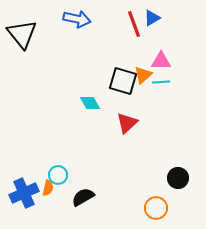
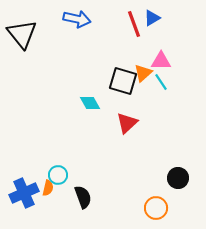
orange triangle: moved 2 px up
cyan line: rotated 60 degrees clockwise
black semicircle: rotated 100 degrees clockwise
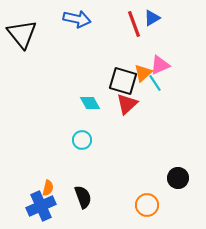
pink triangle: moved 1 px left, 4 px down; rotated 25 degrees counterclockwise
cyan line: moved 6 px left, 1 px down
red triangle: moved 19 px up
cyan circle: moved 24 px right, 35 px up
blue cross: moved 17 px right, 13 px down
orange circle: moved 9 px left, 3 px up
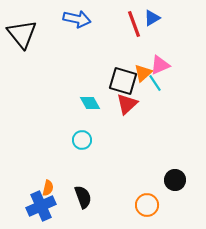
black circle: moved 3 px left, 2 px down
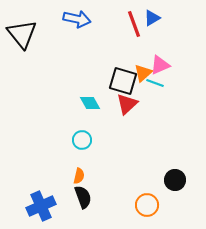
cyan line: rotated 36 degrees counterclockwise
orange semicircle: moved 31 px right, 12 px up
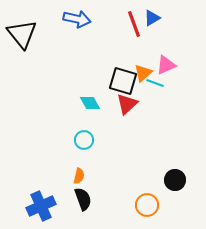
pink triangle: moved 6 px right
cyan circle: moved 2 px right
black semicircle: moved 2 px down
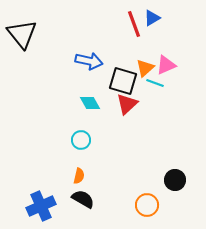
blue arrow: moved 12 px right, 42 px down
orange triangle: moved 2 px right, 5 px up
cyan circle: moved 3 px left
black semicircle: rotated 40 degrees counterclockwise
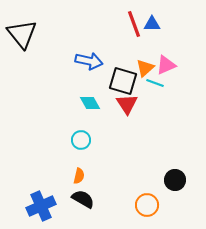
blue triangle: moved 6 px down; rotated 30 degrees clockwise
red triangle: rotated 20 degrees counterclockwise
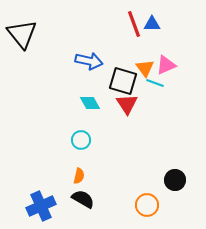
orange triangle: rotated 24 degrees counterclockwise
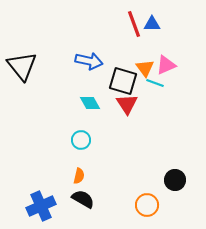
black triangle: moved 32 px down
